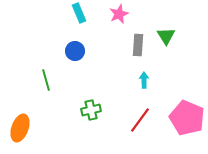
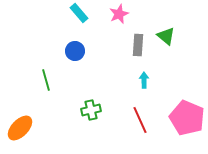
cyan rectangle: rotated 18 degrees counterclockwise
green triangle: rotated 18 degrees counterclockwise
red line: rotated 60 degrees counterclockwise
orange ellipse: rotated 24 degrees clockwise
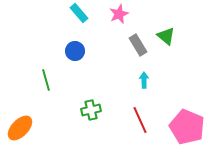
gray rectangle: rotated 35 degrees counterclockwise
pink pentagon: moved 9 px down
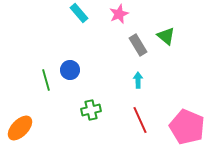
blue circle: moved 5 px left, 19 px down
cyan arrow: moved 6 px left
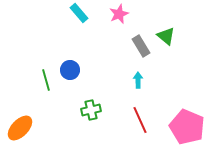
gray rectangle: moved 3 px right, 1 px down
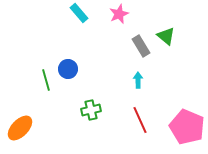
blue circle: moved 2 px left, 1 px up
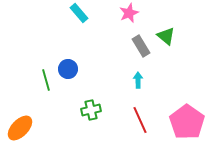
pink star: moved 10 px right, 1 px up
pink pentagon: moved 5 px up; rotated 12 degrees clockwise
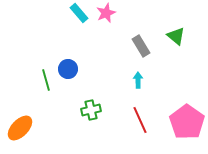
pink star: moved 23 px left
green triangle: moved 10 px right
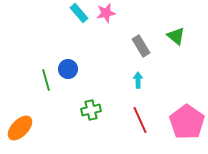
pink star: rotated 12 degrees clockwise
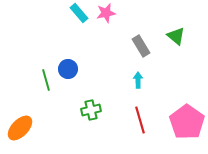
red line: rotated 8 degrees clockwise
